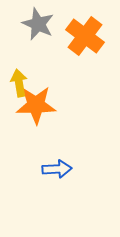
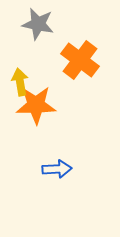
gray star: rotated 12 degrees counterclockwise
orange cross: moved 5 px left, 24 px down
yellow arrow: moved 1 px right, 1 px up
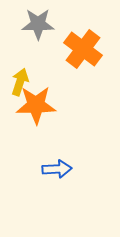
gray star: rotated 12 degrees counterclockwise
orange cross: moved 3 px right, 11 px up
yellow arrow: rotated 28 degrees clockwise
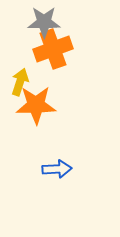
gray star: moved 6 px right, 2 px up
orange cross: moved 30 px left; rotated 33 degrees clockwise
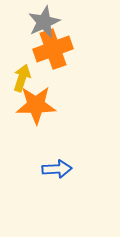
gray star: rotated 24 degrees counterclockwise
yellow arrow: moved 2 px right, 4 px up
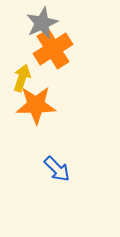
gray star: moved 2 px left, 1 px down
orange cross: rotated 12 degrees counterclockwise
blue arrow: rotated 48 degrees clockwise
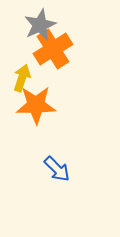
gray star: moved 2 px left, 2 px down
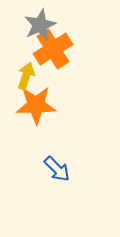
yellow arrow: moved 4 px right, 2 px up
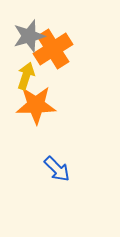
gray star: moved 11 px left, 11 px down; rotated 8 degrees clockwise
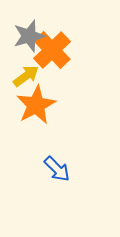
orange cross: moved 1 px left, 1 px down; rotated 12 degrees counterclockwise
yellow arrow: rotated 36 degrees clockwise
orange star: rotated 27 degrees counterclockwise
